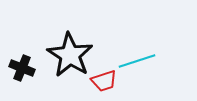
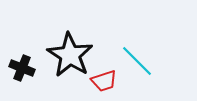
cyan line: rotated 63 degrees clockwise
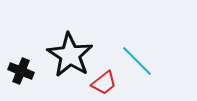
black cross: moved 1 px left, 3 px down
red trapezoid: moved 2 px down; rotated 20 degrees counterclockwise
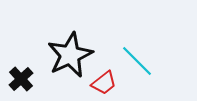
black star: rotated 15 degrees clockwise
black cross: moved 8 px down; rotated 25 degrees clockwise
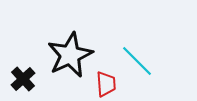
black cross: moved 2 px right
red trapezoid: moved 2 px right, 1 px down; rotated 56 degrees counterclockwise
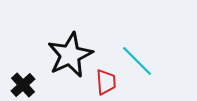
black cross: moved 6 px down
red trapezoid: moved 2 px up
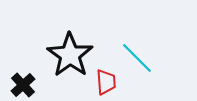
black star: rotated 12 degrees counterclockwise
cyan line: moved 3 px up
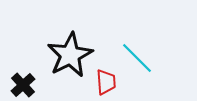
black star: rotated 9 degrees clockwise
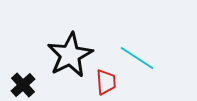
cyan line: rotated 12 degrees counterclockwise
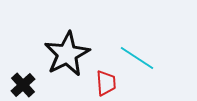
black star: moved 3 px left, 1 px up
red trapezoid: moved 1 px down
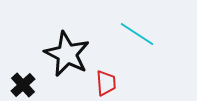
black star: rotated 18 degrees counterclockwise
cyan line: moved 24 px up
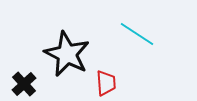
black cross: moved 1 px right, 1 px up
